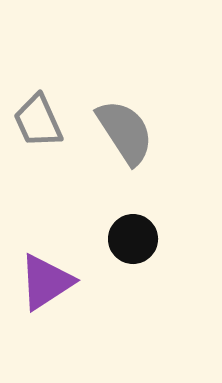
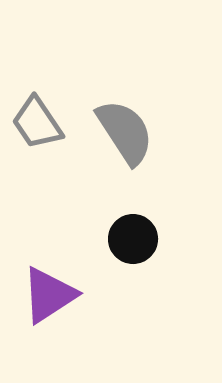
gray trapezoid: moved 1 px left, 2 px down; rotated 10 degrees counterclockwise
purple triangle: moved 3 px right, 13 px down
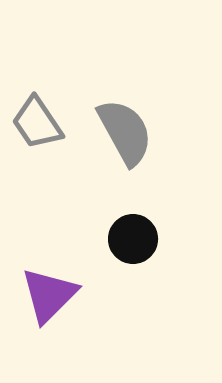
gray semicircle: rotated 4 degrees clockwise
purple triangle: rotated 12 degrees counterclockwise
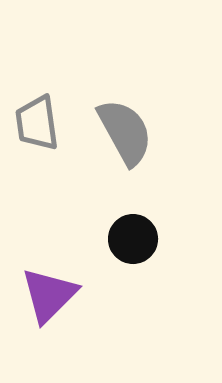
gray trapezoid: rotated 26 degrees clockwise
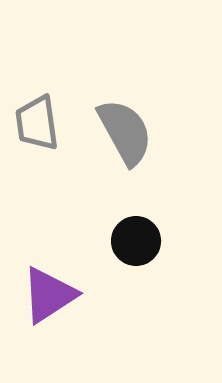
black circle: moved 3 px right, 2 px down
purple triangle: rotated 12 degrees clockwise
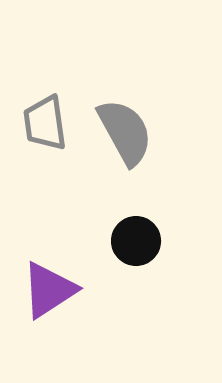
gray trapezoid: moved 8 px right
purple triangle: moved 5 px up
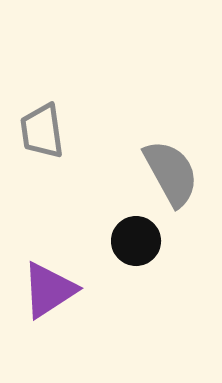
gray trapezoid: moved 3 px left, 8 px down
gray semicircle: moved 46 px right, 41 px down
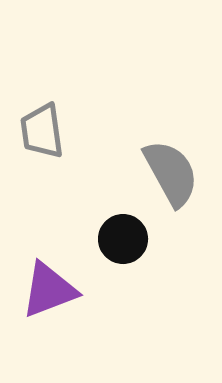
black circle: moved 13 px left, 2 px up
purple triangle: rotated 12 degrees clockwise
